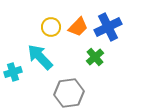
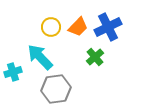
gray hexagon: moved 13 px left, 4 px up
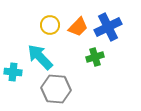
yellow circle: moved 1 px left, 2 px up
green cross: rotated 24 degrees clockwise
cyan cross: rotated 24 degrees clockwise
gray hexagon: rotated 12 degrees clockwise
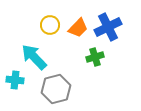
orange trapezoid: moved 1 px down
cyan arrow: moved 6 px left
cyan cross: moved 2 px right, 8 px down
gray hexagon: rotated 20 degrees counterclockwise
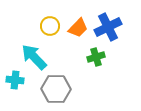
yellow circle: moved 1 px down
green cross: moved 1 px right
gray hexagon: rotated 16 degrees clockwise
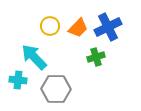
cyan cross: moved 3 px right
